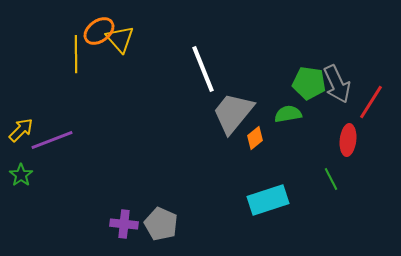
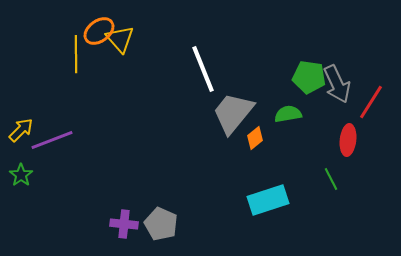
green pentagon: moved 6 px up
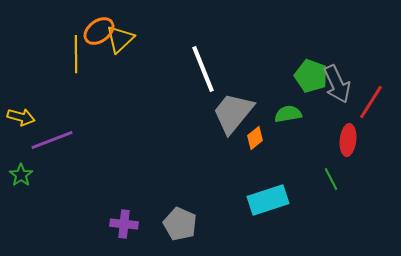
yellow triangle: rotated 28 degrees clockwise
green pentagon: moved 2 px right, 1 px up; rotated 12 degrees clockwise
yellow arrow: moved 13 px up; rotated 60 degrees clockwise
gray pentagon: moved 19 px right
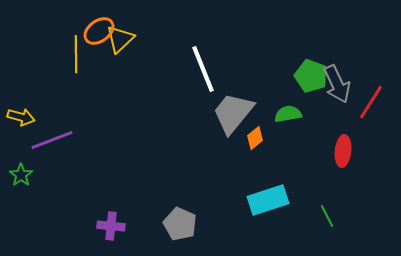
red ellipse: moved 5 px left, 11 px down
green line: moved 4 px left, 37 px down
purple cross: moved 13 px left, 2 px down
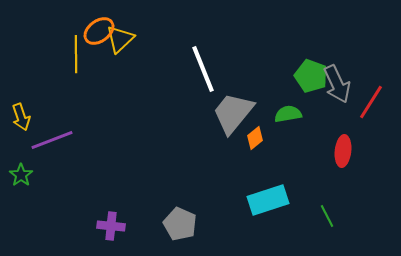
yellow arrow: rotated 56 degrees clockwise
